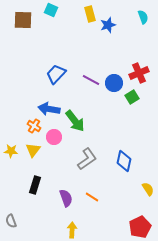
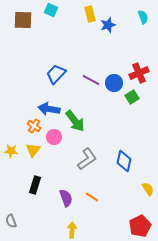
red pentagon: moved 1 px up
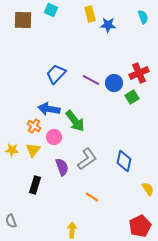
blue star: rotated 21 degrees clockwise
yellow star: moved 1 px right, 1 px up
purple semicircle: moved 4 px left, 31 px up
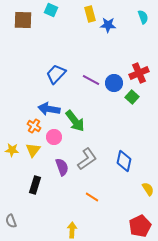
green square: rotated 16 degrees counterclockwise
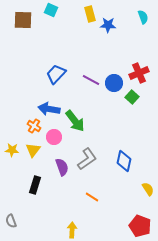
red pentagon: rotated 25 degrees counterclockwise
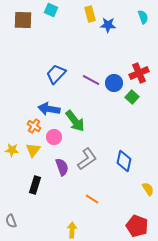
orange line: moved 2 px down
red pentagon: moved 3 px left
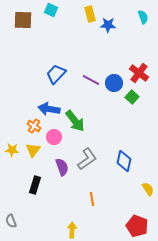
red cross: rotated 30 degrees counterclockwise
orange line: rotated 48 degrees clockwise
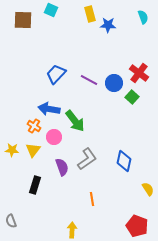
purple line: moved 2 px left
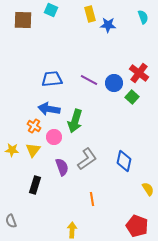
blue trapezoid: moved 4 px left, 5 px down; rotated 40 degrees clockwise
green arrow: rotated 55 degrees clockwise
